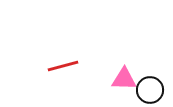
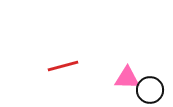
pink triangle: moved 3 px right, 1 px up
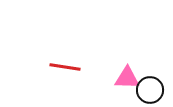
red line: moved 2 px right, 1 px down; rotated 24 degrees clockwise
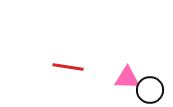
red line: moved 3 px right
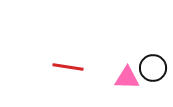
black circle: moved 3 px right, 22 px up
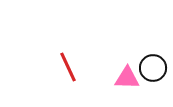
red line: rotated 56 degrees clockwise
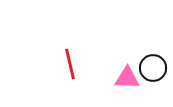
red line: moved 2 px right, 3 px up; rotated 12 degrees clockwise
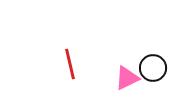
pink triangle: rotated 28 degrees counterclockwise
